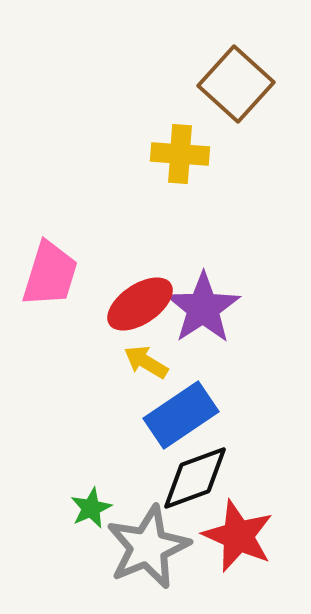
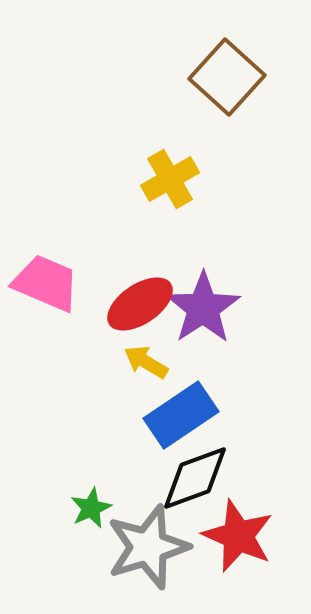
brown square: moved 9 px left, 7 px up
yellow cross: moved 10 px left, 25 px down; rotated 34 degrees counterclockwise
pink trapezoid: moved 4 px left, 9 px down; rotated 84 degrees counterclockwise
gray star: rotated 6 degrees clockwise
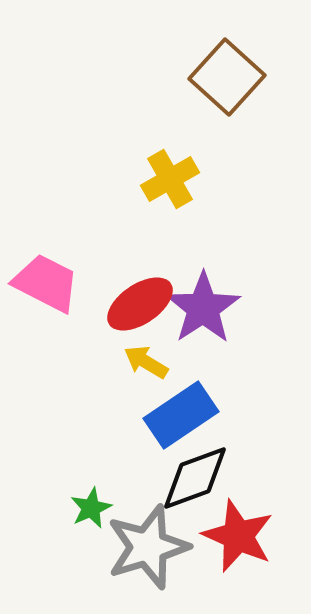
pink trapezoid: rotated 4 degrees clockwise
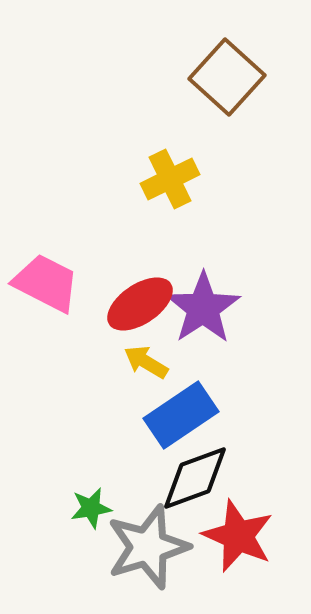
yellow cross: rotated 4 degrees clockwise
green star: rotated 15 degrees clockwise
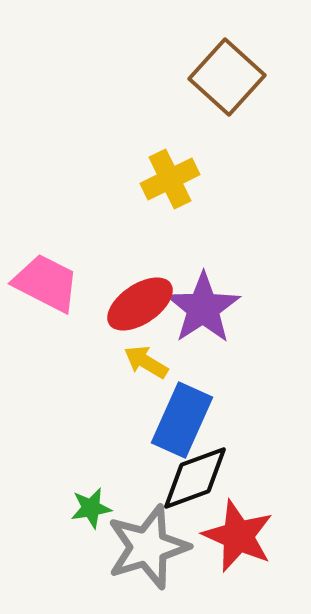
blue rectangle: moved 1 px right, 5 px down; rotated 32 degrees counterclockwise
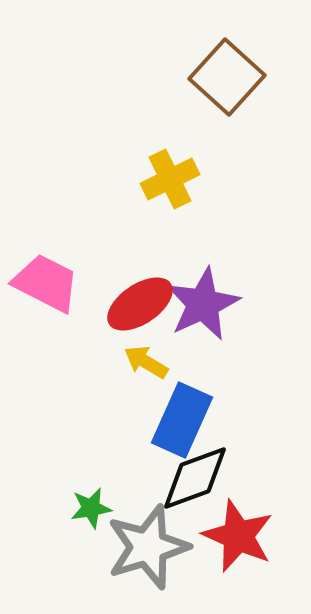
purple star: moved 4 px up; rotated 8 degrees clockwise
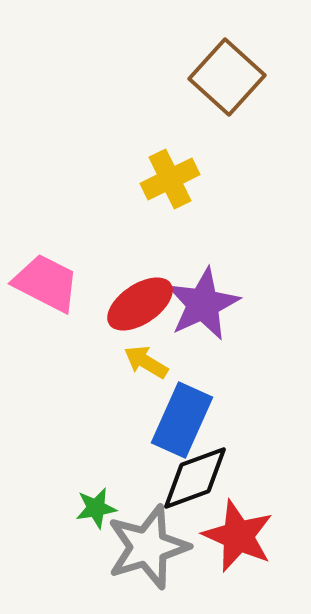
green star: moved 5 px right
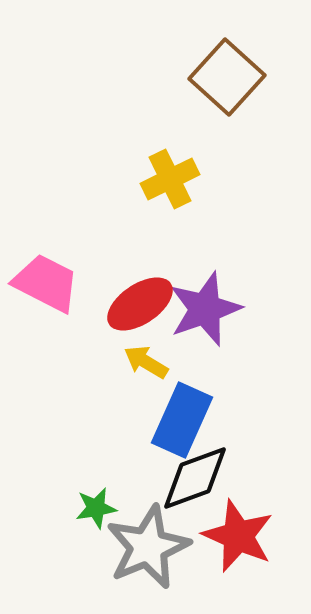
purple star: moved 2 px right, 5 px down; rotated 6 degrees clockwise
gray star: rotated 6 degrees counterclockwise
